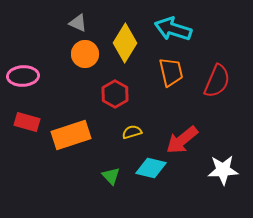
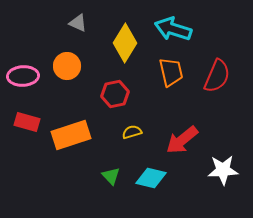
orange circle: moved 18 px left, 12 px down
red semicircle: moved 5 px up
red hexagon: rotated 20 degrees clockwise
cyan diamond: moved 10 px down
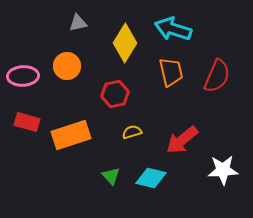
gray triangle: rotated 36 degrees counterclockwise
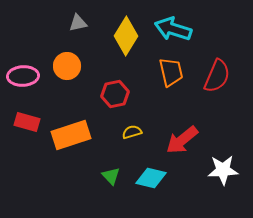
yellow diamond: moved 1 px right, 7 px up
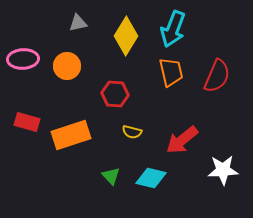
cyan arrow: rotated 87 degrees counterclockwise
pink ellipse: moved 17 px up
red hexagon: rotated 16 degrees clockwise
yellow semicircle: rotated 150 degrees counterclockwise
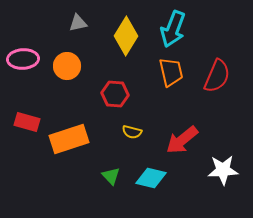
orange rectangle: moved 2 px left, 4 px down
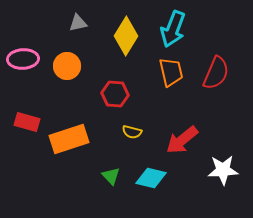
red semicircle: moved 1 px left, 3 px up
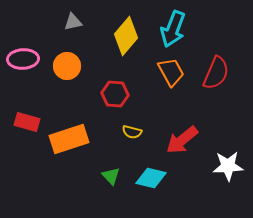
gray triangle: moved 5 px left, 1 px up
yellow diamond: rotated 9 degrees clockwise
orange trapezoid: rotated 16 degrees counterclockwise
white star: moved 5 px right, 4 px up
